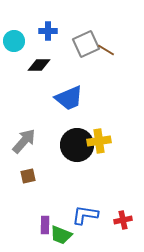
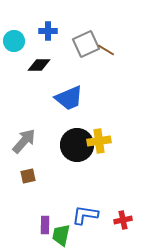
green trapezoid: rotated 80 degrees clockwise
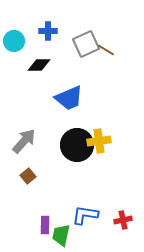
brown square: rotated 28 degrees counterclockwise
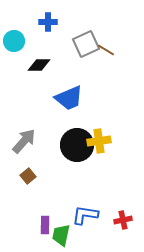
blue cross: moved 9 px up
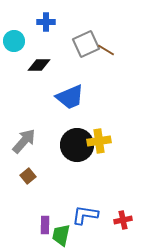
blue cross: moved 2 px left
blue trapezoid: moved 1 px right, 1 px up
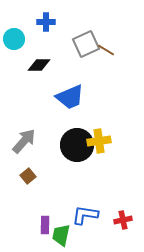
cyan circle: moved 2 px up
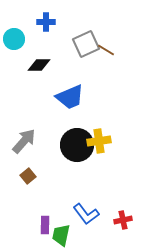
blue L-shape: moved 1 px right, 1 px up; rotated 136 degrees counterclockwise
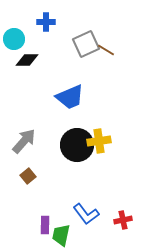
black diamond: moved 12 px left, 5 px up
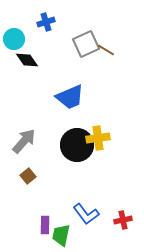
blue cross: rotated 18 degrees counterclockwise
black diamond: rotated 55 degrees clockwise
yellow cross: moved 1 px left, 3 px up
